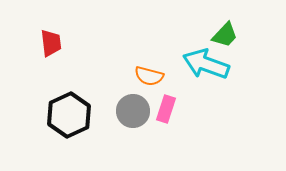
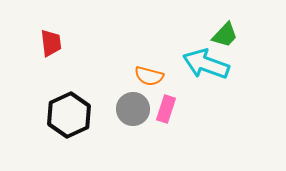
gray circle: moved 2 px up
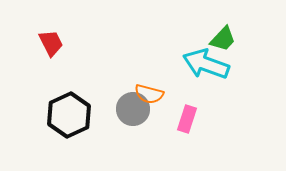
green trapezoid: moved 2 px left, 4 px down
red trapezoid: rotated 20 degrees counterclockwise
orange semicircle: moved 18 px down
pink rectangle: moved 21 px right, 10 px down
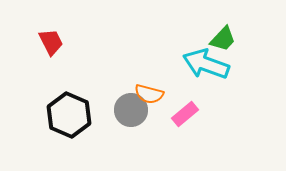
red trapezoid: moved 1 px up
gray circle: moved 2 px left, 1 px down
black hexagon: rotated 12 degrees counterclockwise
pink rectangle: moved 2 px left, 5 px up; rotated 32 degrees clockwise
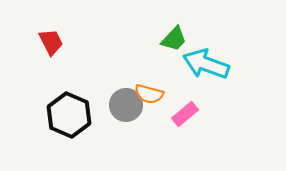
green trapezoid: moved 49 px left
gray circle: moved 5 px left, 5 px up
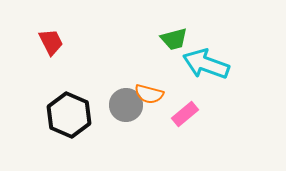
green trapezoid: rotated 32 degrees clockwise
